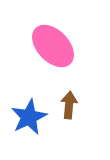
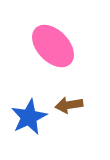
brown arrow: rotated 104 degrees counterclockwise
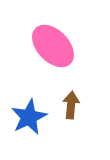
brown arrow: moved 2 px right; rotated 104 degrees clockwise
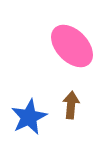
pink ellipse: moved 19 px right
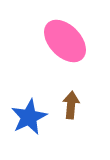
pink ellipse: moved 7 px left, 5 px up
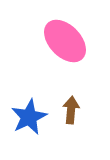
brown arrow: moved 5 px down
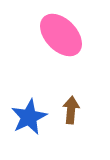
pink ellipse: moved 4 px left, 6 px up
